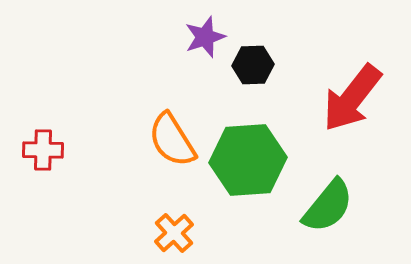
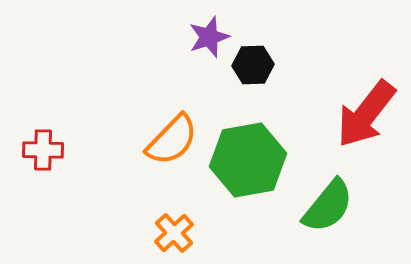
purple star: moved 4 px right
red arrow: moved 14 px right, 16 px down
orange semicircle: rotated 104 degrees counterclockwise
green hexagon: rotated 6 degrees counterclockwise
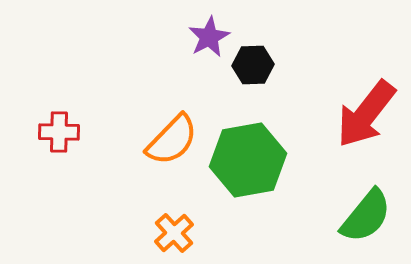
purple star: rotated 9 degrees counterclockwise
red cross: moved 16 px right, 18 px up
green semicircle: moved 38 px right, 10 px down
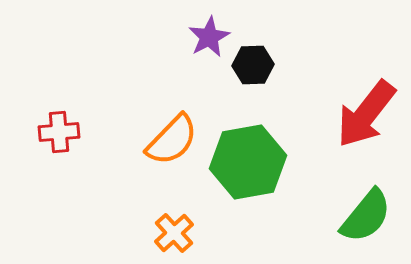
red cross: rotated 6 degrees counterclockwise
green hexagon: moved 2 px down
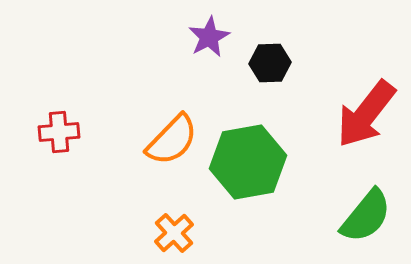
black hexagon: moved 17 px right, 2 px up
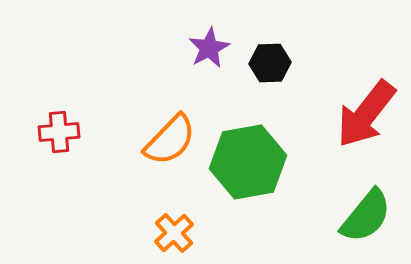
purple star: moved 11 px down
orange semicircle: moved 2 px left
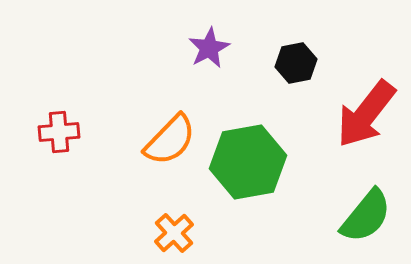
black hexagon: moved 26 px right; rotated 9 degrees counterclockwise
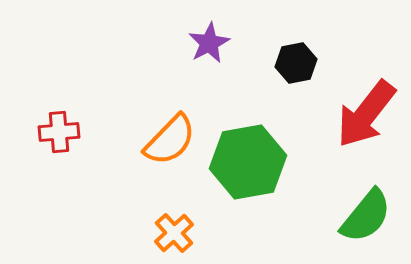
purple star: moved 5 px up
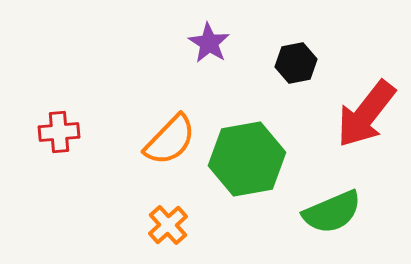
purple star: rotated 12 degrees counterclockwise
green hexagon: moved 1 px left, 3 px up
green semicircle: moved 34 px left, 4 px up; rotated 28 degrees clockwise
orange cross: moved 6 px left, 8 px up
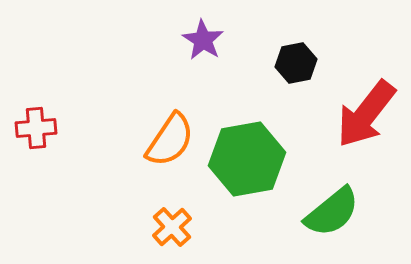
purple star: moved 6 px left, 3 px up
red cross: moved 23 px left, 4 px up
orange semicircle: rotated 10 degrees counterclockwise
green semicircle: rotated 16 degrees counterclockwise
orange cross: moved 4 px right, 2 px down
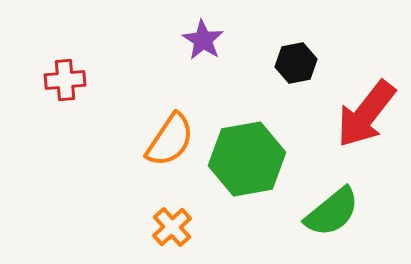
red cross: moved 29 px right, 48 px up
